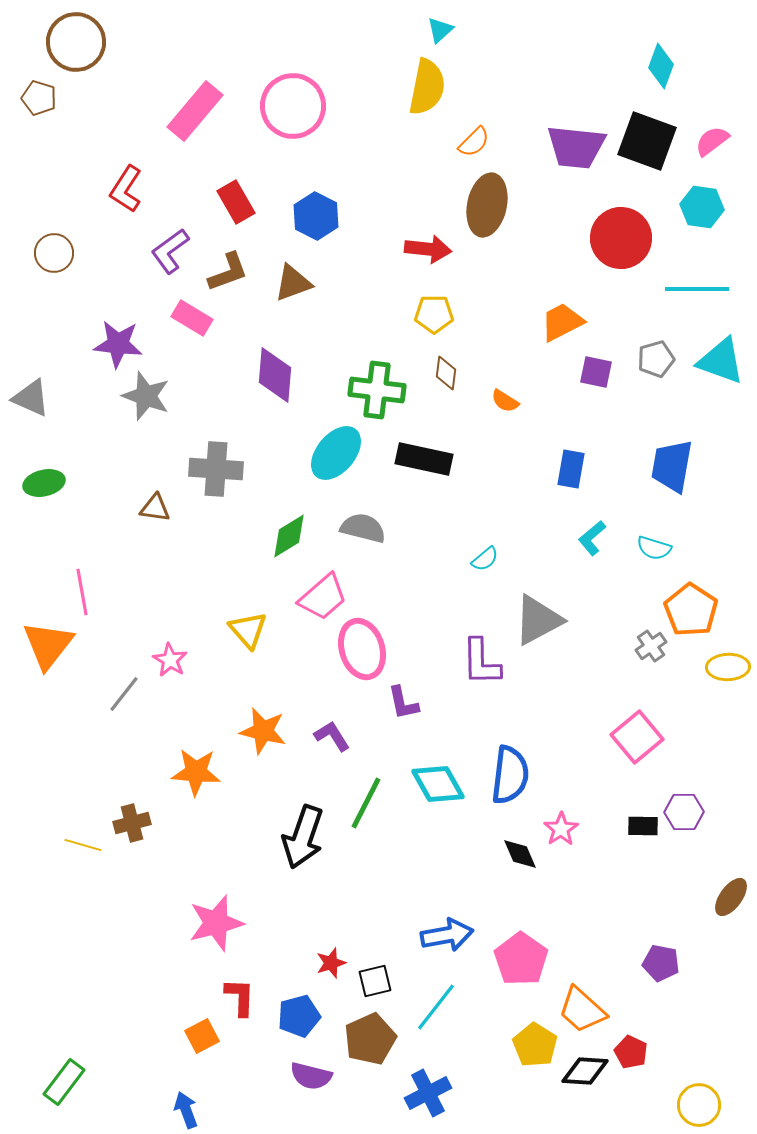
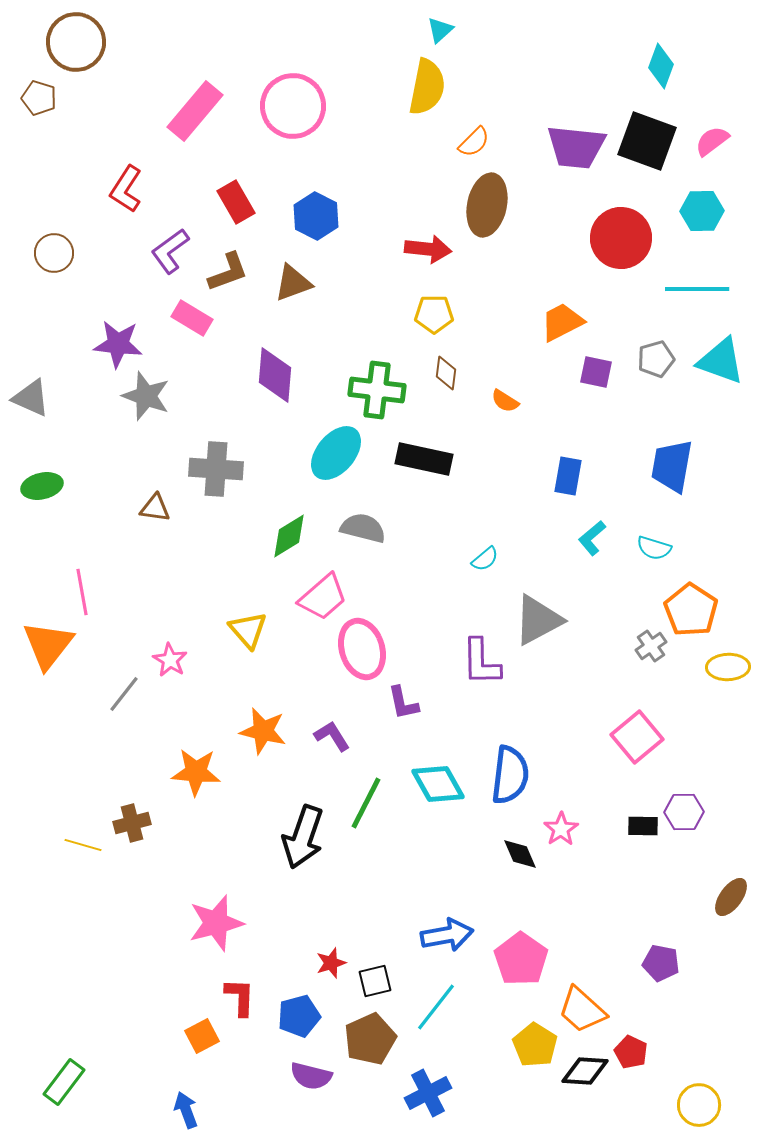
cyan hexagon at (702, 207): moved 4 px down; rotated 9 degrees counterclockwise
blue rectangle at (571, 469): moved 3 px left, 7 px down
green ellipse at (44, 483): moved 2 px left, 3 px down
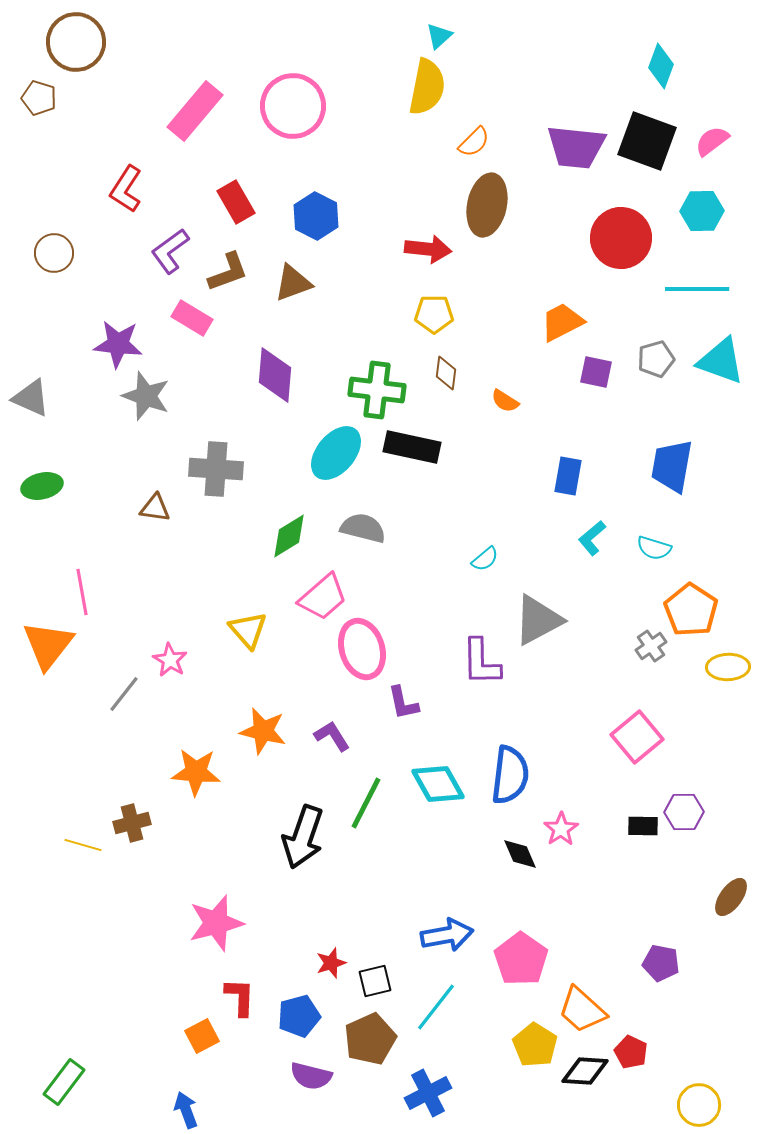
cyan triangle at (440, 30): moved 1 px left, 6 px down
black rectangle at (424, 459): moved 12 px left, 12 px up
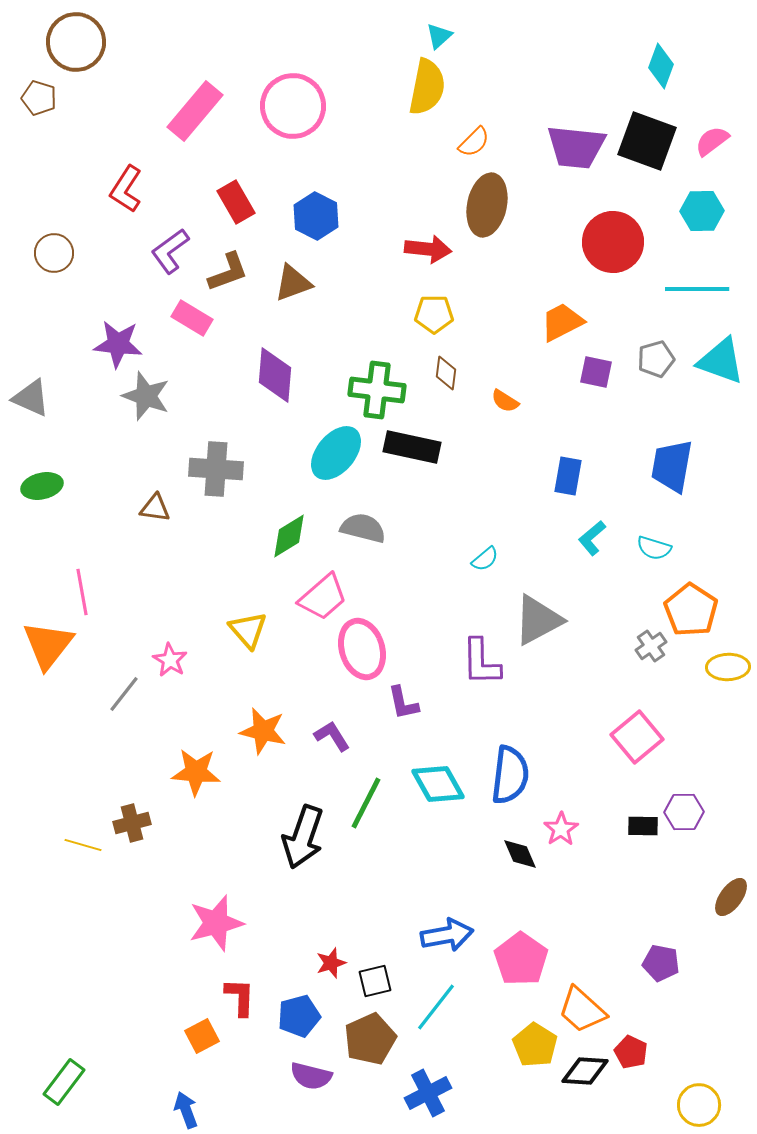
red circle at (621, 238): moved 8 px left, 4 px down
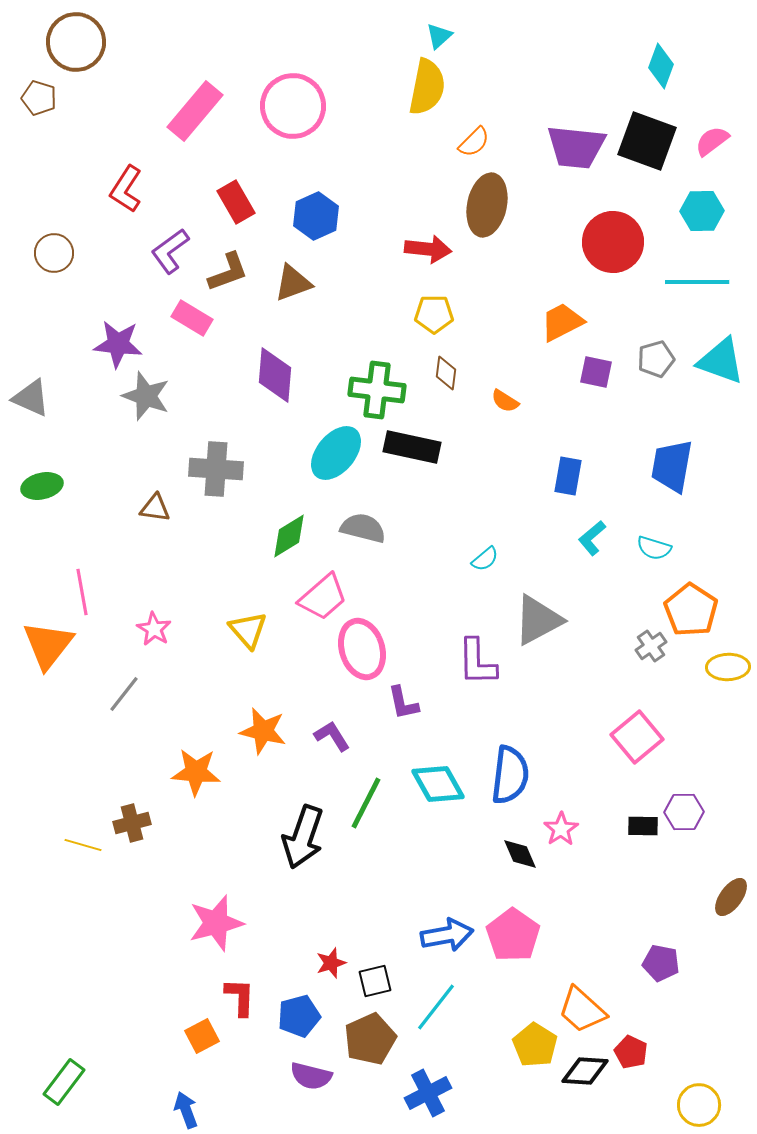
blue hexagon at (316, 216): rotated 9 degrees clockwise
cyan line at (697, 289): moved 7 px up
pink star at (170, 660): moved 16 px left, 31 px up
purple L-shape at (481, 662): moved 4 px left
pink pentagon at (521, 959): moved 8 px left, 24 px up
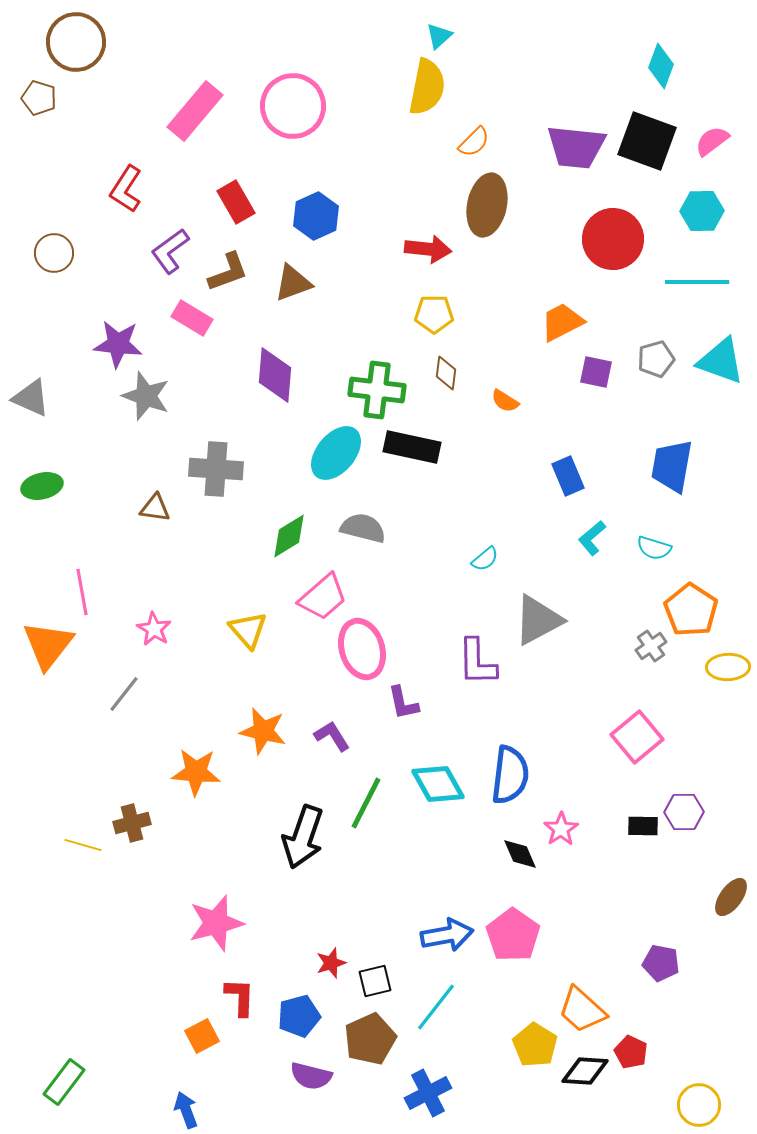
red circle at (613, 242): moved 3 px up
blue rectangle at (568, 476): rotated 33 degrees counterclockwise
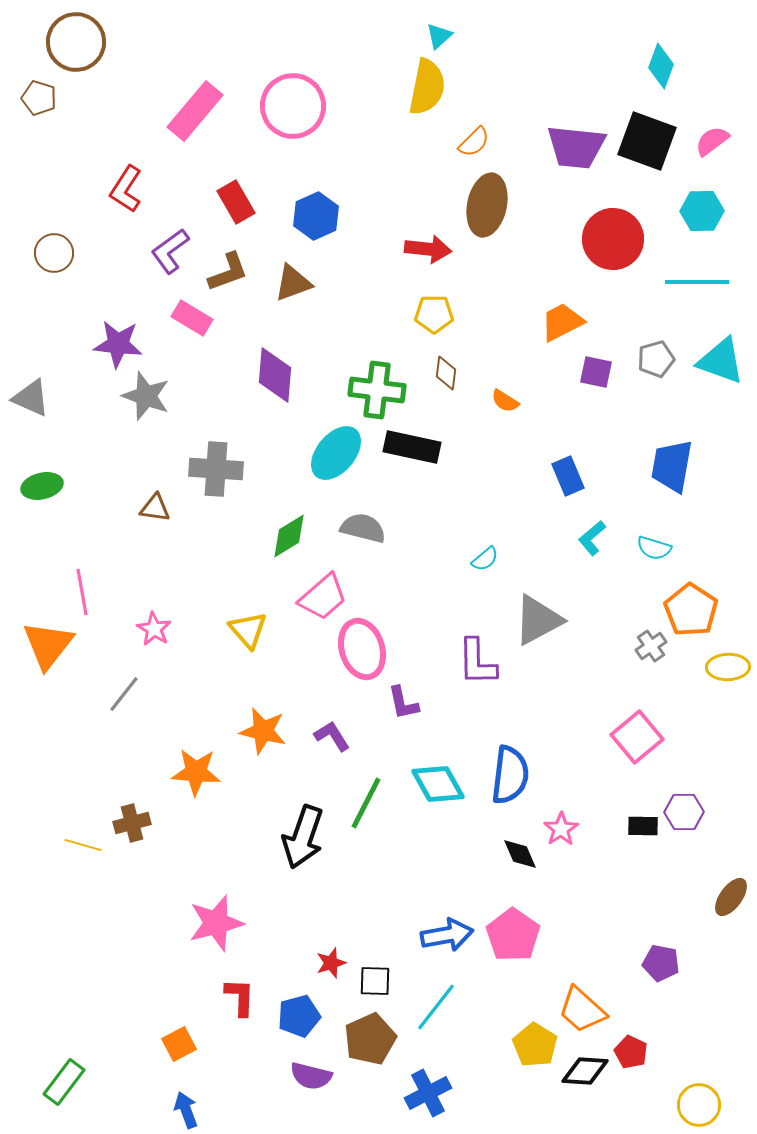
black square at (375, 981): rotated 16 degrees clockwise
orange square at (202, 1036): moved 23 px left, 8 px down
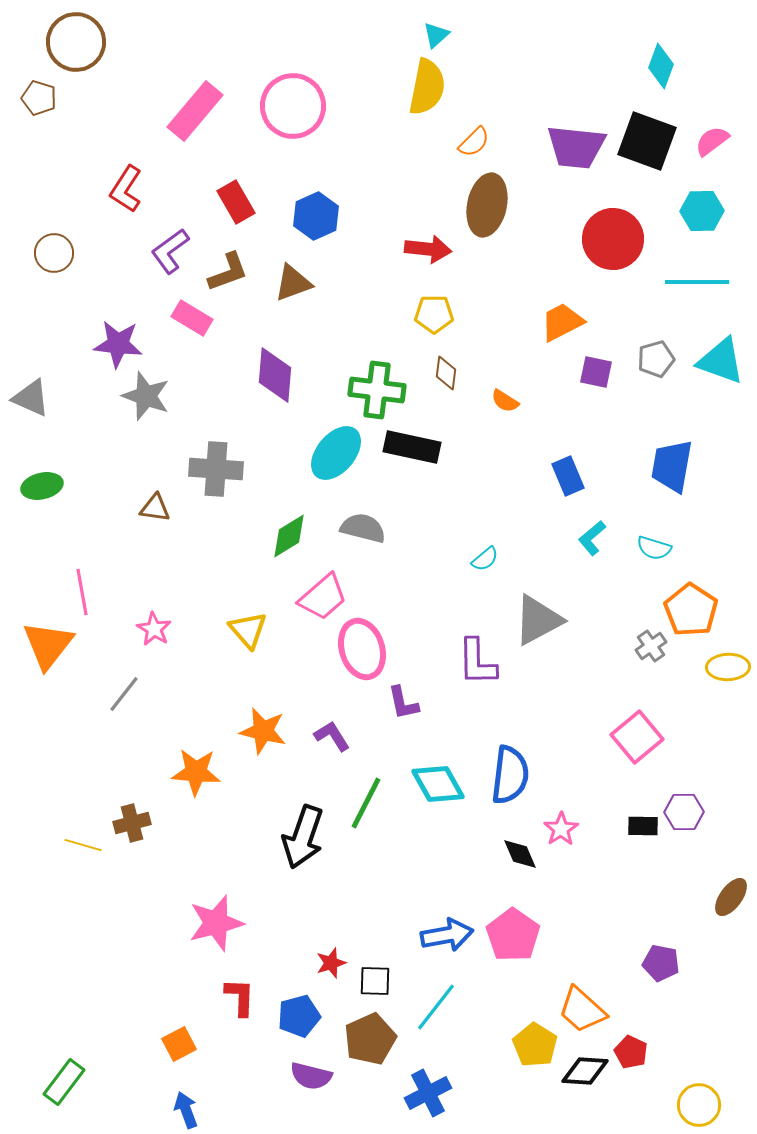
cyan triangle at (439, 36): moved 3 px left, 1 px up
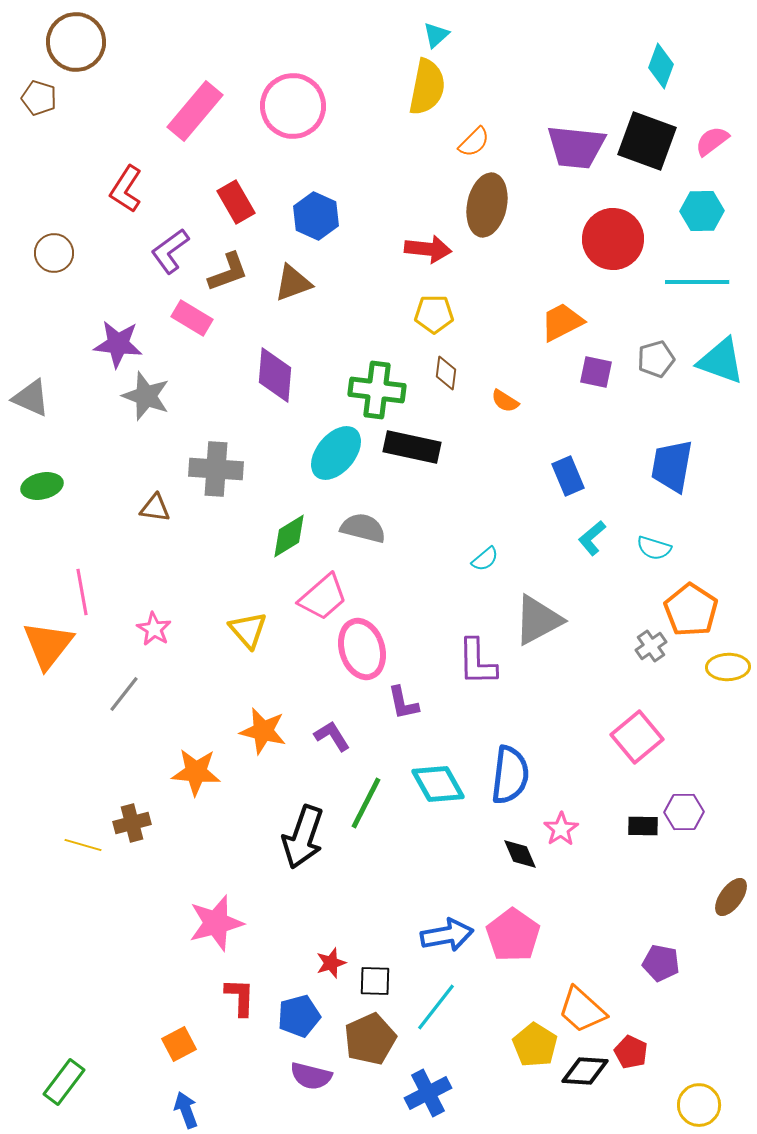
blue hexagon at (316, 216): rotated 12 degrees counterclockwise
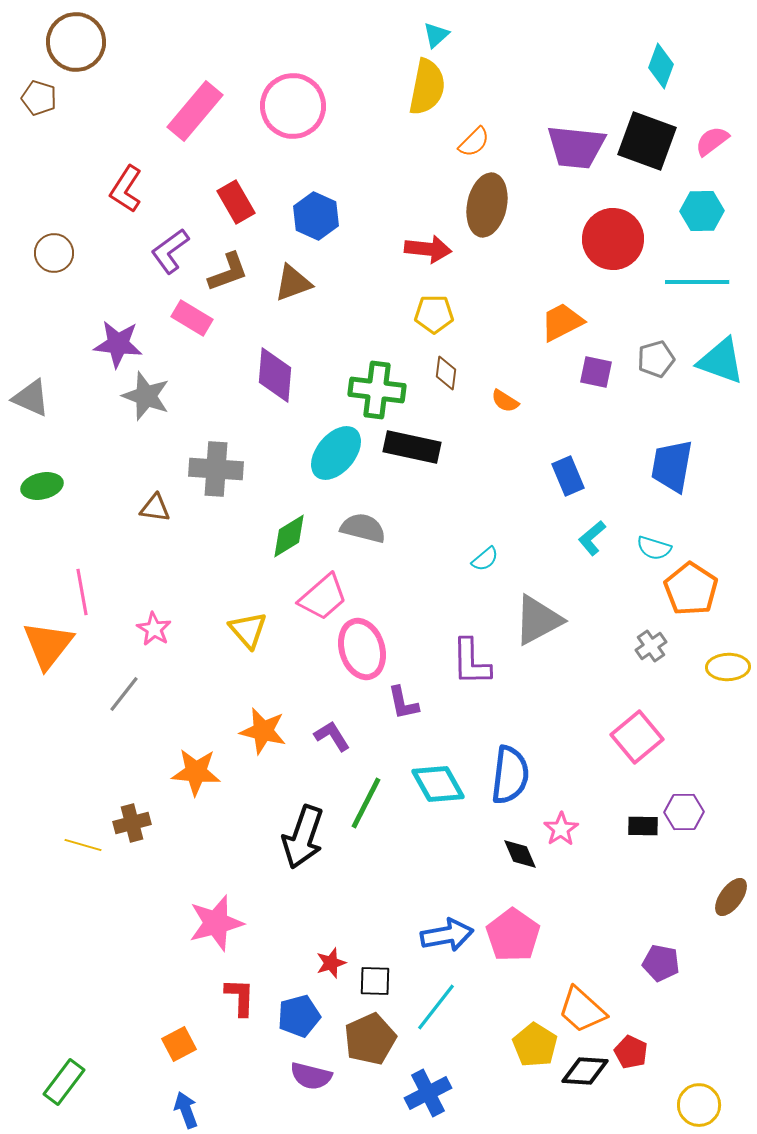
orange pentagon at (691, 610): moved 21 px up
purple L-shape at (477, 662): moved 6 px left
